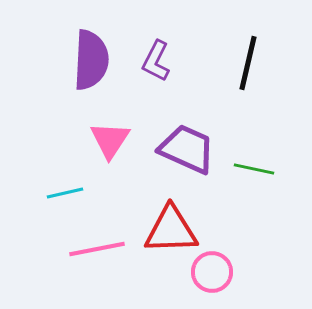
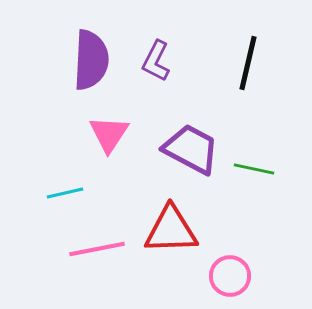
pink triangle: moved 1 px left, 6 px up
purple trapezoid: moved 4 px right; rotated 4 degrees clockwise
pink circle: moved 18 px right, 4 px down
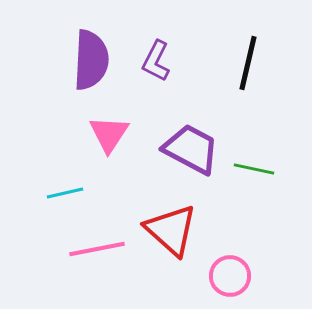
red triangle: rotated 44 degrees clockwise
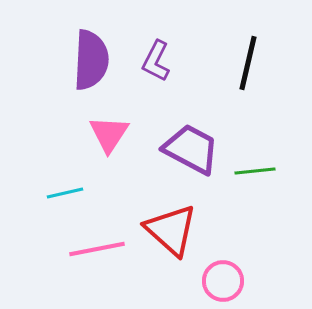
green line: moved 1 px right, 2 px down; rotated 18 degrees counterclockwise
pink circle: moved 7 px left, 5 px down
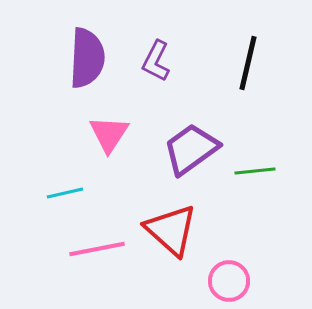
purple semicircle: moved 4 px left, 2 px up
purple trapezoid: rotated 64 degrees counterclockwise
pink circle: moved 6 px right
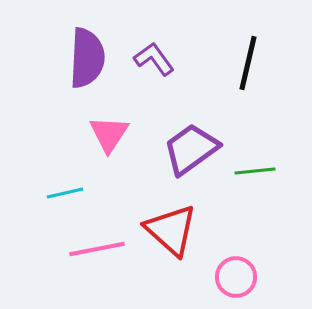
purple L-shape: moved 2 px left, 2 px up; rotated 117 degrees clockwise
pink circle: moved 7 px right, 4 px up
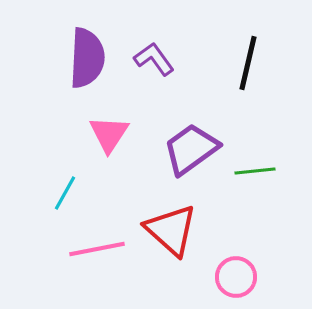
cyan line: rotated 48 degrees counterclockwise
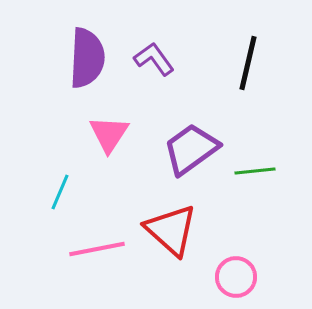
cyan line: moved 5 px left, 1 px up; rotated 6 degrees counterclockwise
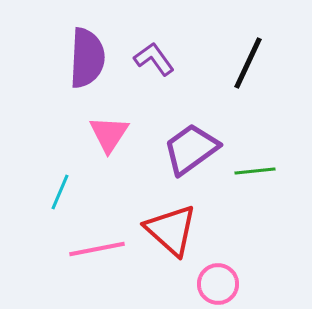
black line: rotated 12 degrees clockwise
pink circle: moved 18 px left, 7 px down
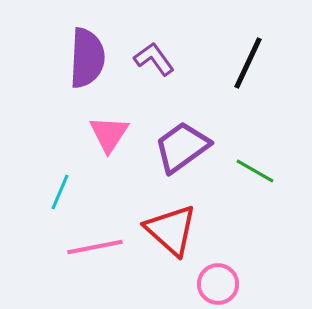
purple trapezoid: moved 9 px left, 2 px up
green line: rotated 36 degrees clockwise
pink line: moved 2 px left, 2 px up
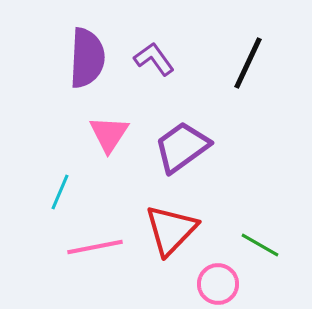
green line: moved 5 px right, 74 px down
red triangle: rotated 32 degrees clockwise
